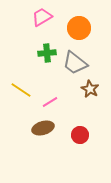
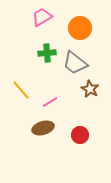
orange circle: moved 1 px right
yellow line: rotated 15 degrees clockwise
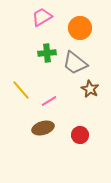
pink line: moved 1 px left, 1 px up
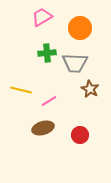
gray trapezoid: rotated 36 degrees counterclockwise
yellow line: rotated 35 degrees counterclockwise
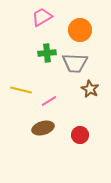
orange circle: moved 2 px down
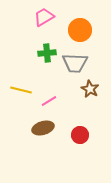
pink trapezoid: moved 2 px right
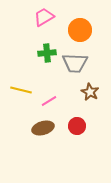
brown star: moved 3 px down
red circle: moved 3 px left, 9 px up
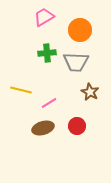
gray trapezoid: moved 1 px right, 1 px up
pink line: moved 2 px down
